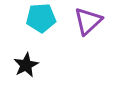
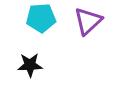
black star: moved 4 px right; rotated 25 degrees clockwise
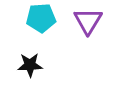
purple triangle: rotated 16 degrees counterclockwise
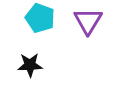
cyan pentagon: moved 1 px left; rotated 24 degrees clockwise
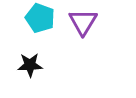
purple triangle: moved 5 px left, 1 px down
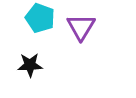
purple triangle: moved 2 px left, 5 px down
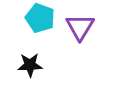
purple triangle: moved 1 px left
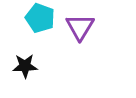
black star: moved 5 px left, 1 px down
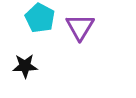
cyan pentagon: rotated 8 degrees clockwise
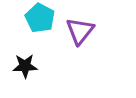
purple triangle: moved 4 px down; rotated 8 degrees clockwise
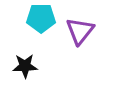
cyan pentagon: moved 1 px right; rotated 28 degrees counterclockwise
